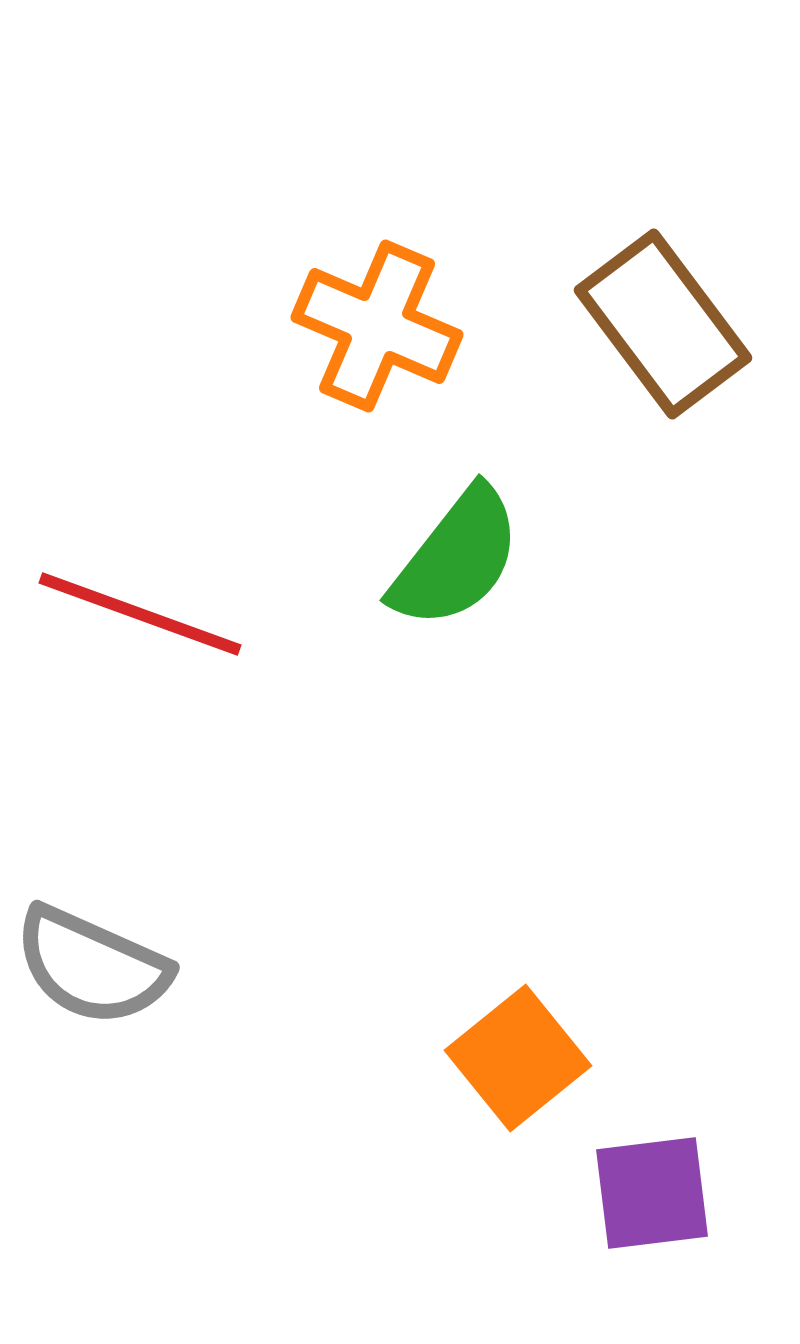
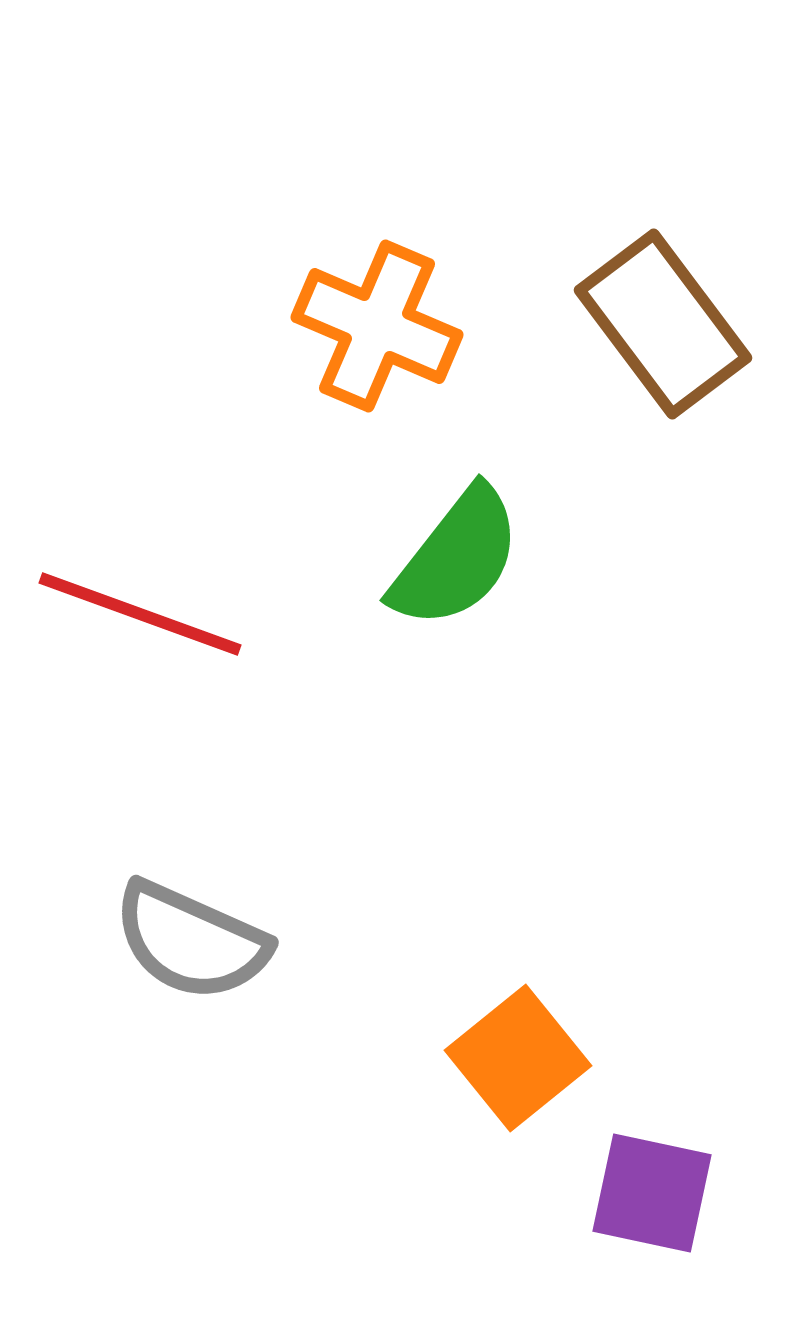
gray semicircle: moved 99 px right, 25 px up
purple square: rotated 19 degrees clockwise
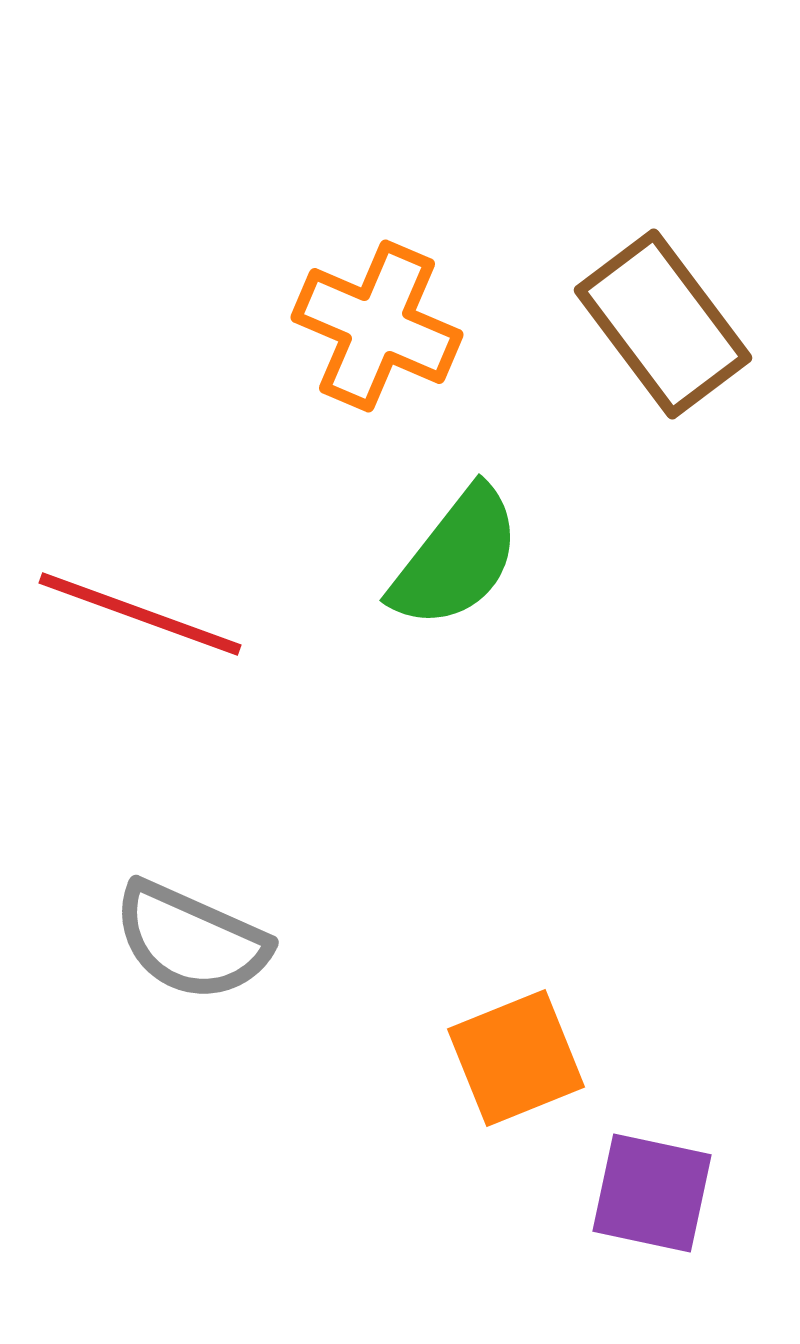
orange square: moved 2 px left; rotated 17 degrees clockwise
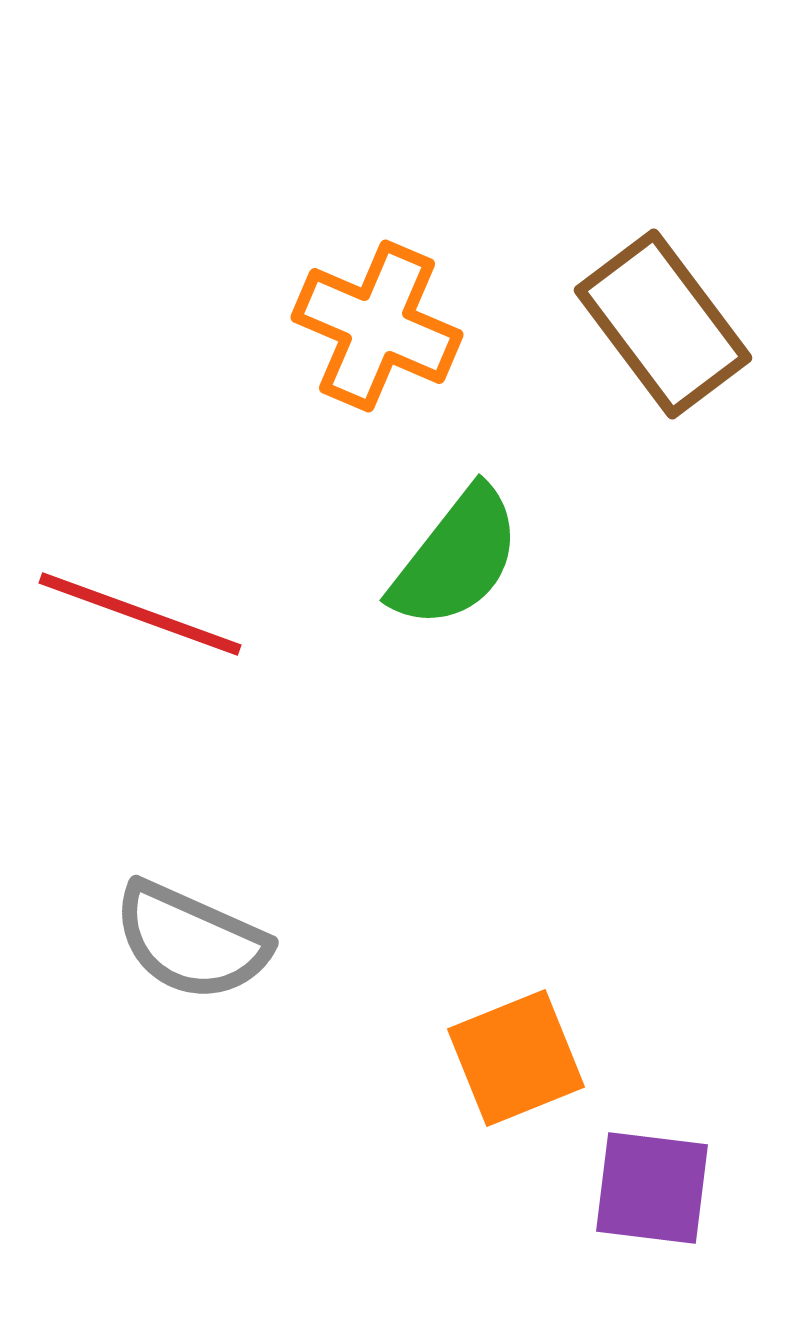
purple square: moved 5 px up; rotated 5 degrees counterclockwise
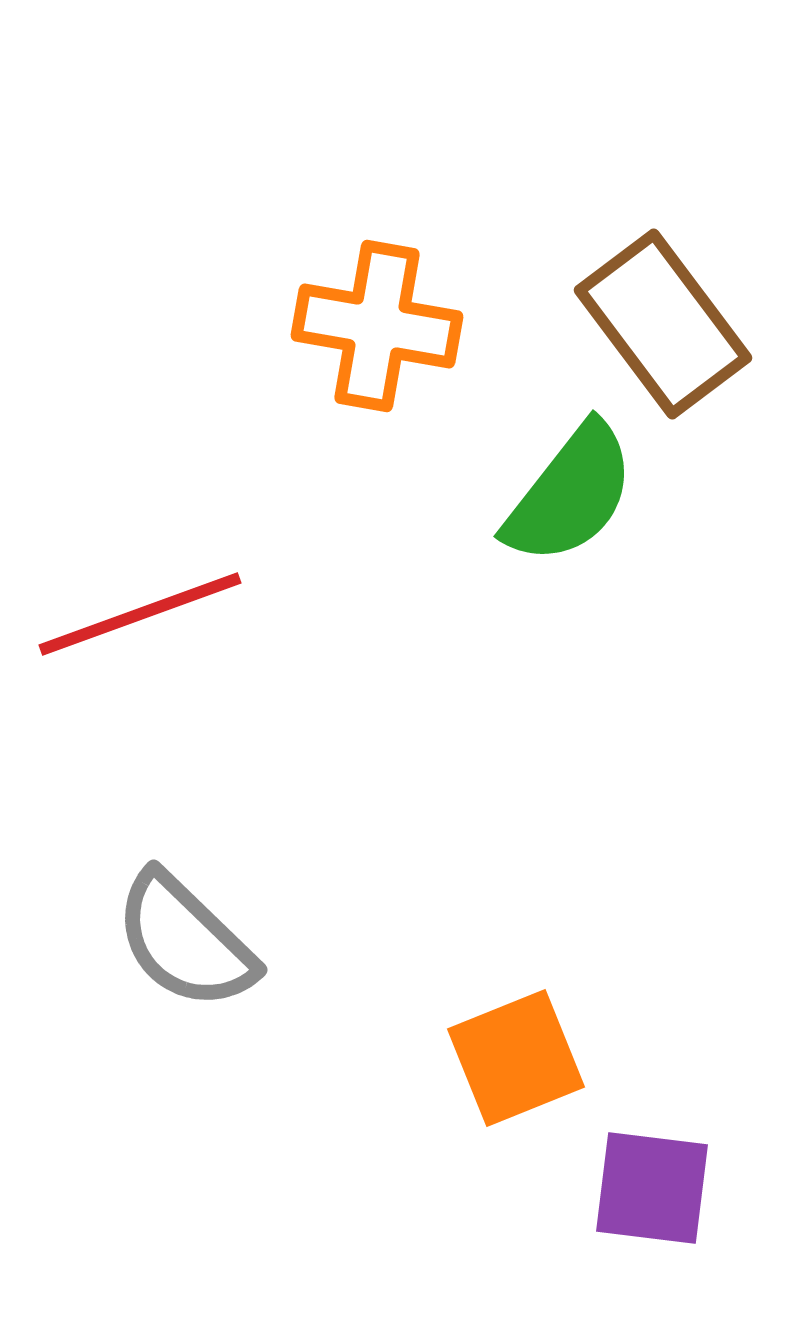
orange cross: rotated 13 degrees counterclockwise
green semicircle: moved 114 px right, 64 px up
red line: rotated 40 degrees counterclockwise
gray semicircle: moved 6 px left; rotated 20 degrees clockwise
